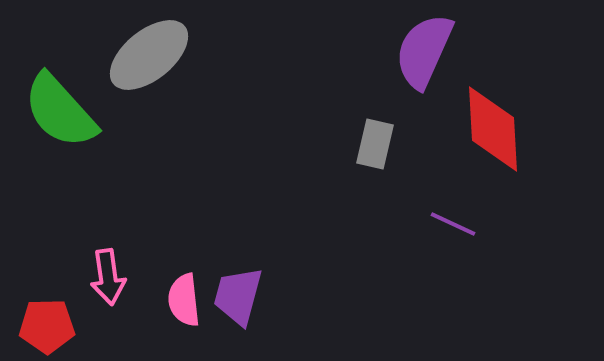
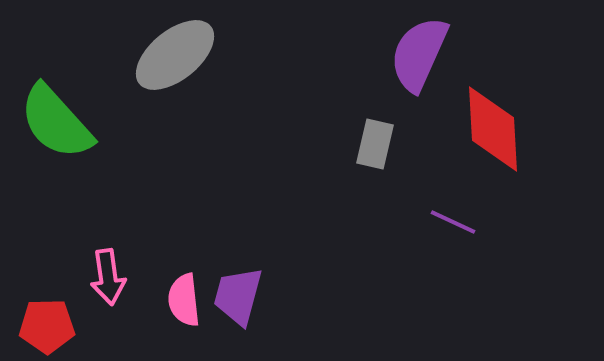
purple semicircle: moved 5 px left, 3 px down
gray ellipse: moved 26 px right
green semicircle: moved 4 px left, 11 px down
purple line: moved 2 px up
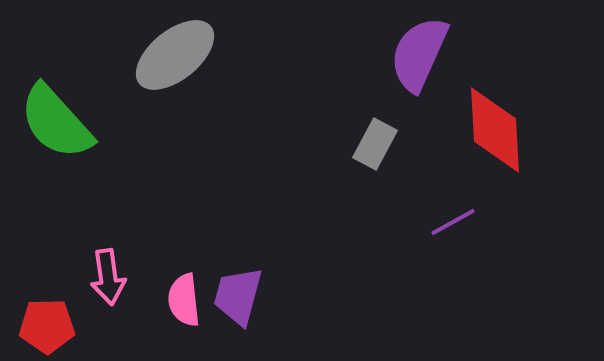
red diamond: moved 2 px right, 1 px down
gray rectangle: rotated 15 degrees clockwise
purple line: rotated 54 degrees counterclockwise
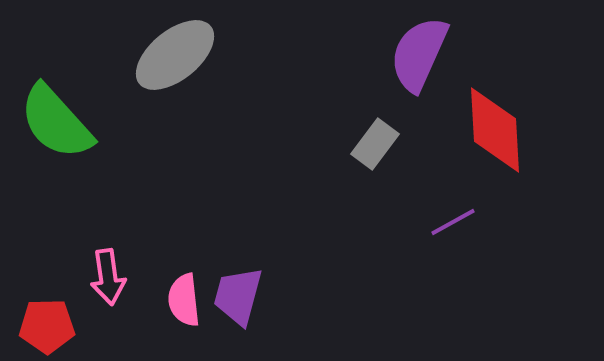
gray rectangle: rotated 9 degrees clockwise
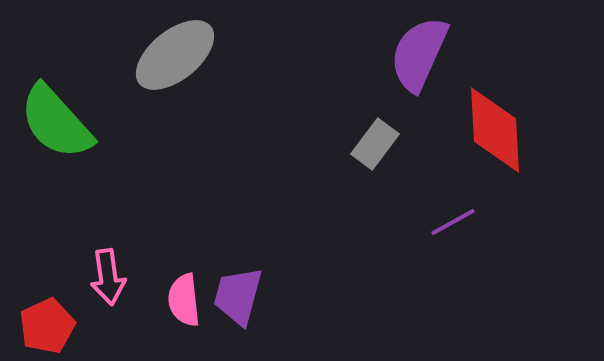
red pentagon: rotated 24 degrees counterclockwise
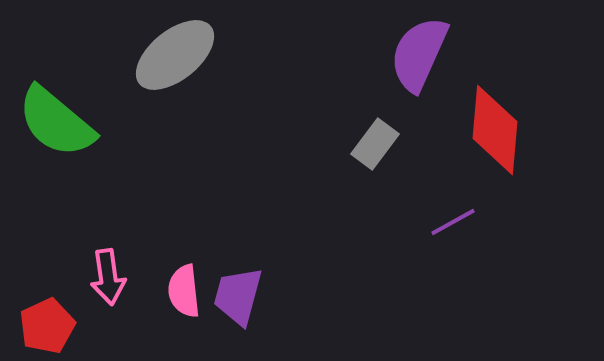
green semicircle: rotated 8 degrees counterclockwise
red diamond: rotated 8 degrees clockwise
pink semicircle: moved 9 px up
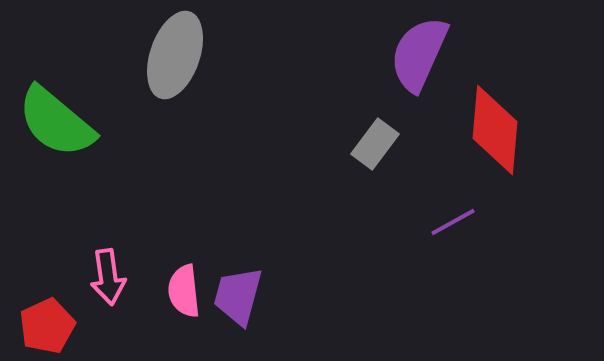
gray ellipse: rotated 32 degrees counterclockwise
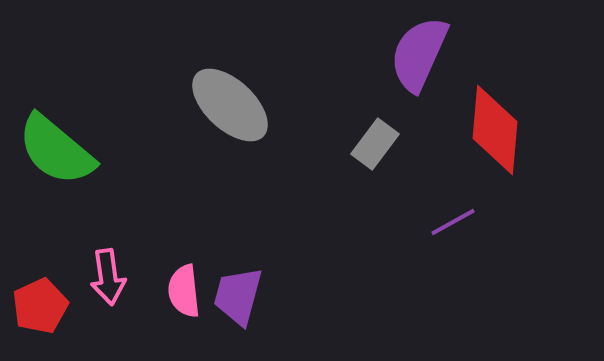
gray ellipse: moved 55 px right, 50 px down; rotated 66 degrees counterclockwise
green semicircle: moved 28 px down
red pentagon: moved 7 px left, 20 px up
